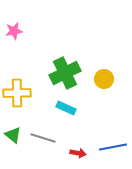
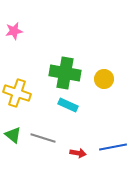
green cross: rotated 36 degrees clockwise
yellow cross: rotated 20 degrees clockwise
cyan rectangle: moved 2 px right, 3 px up
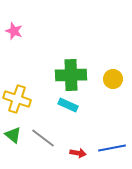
pink star: rotated 30 degrees clockwise
green cross: moved 6 px right, 2 px down; rotated 12 degrees counterclockwise
yellow circle: moved 9 px right
yellow cross: moved 6 px down
gray line: rotated 20 degrees clockwise
blue line: moved 1 px left, 1 px down
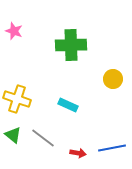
green cross: moved 30 px up
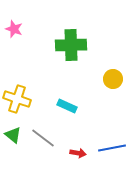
pink star: moved 2 px up
cyan rectangle: moved 1 px left, 1 px down
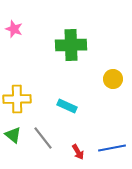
yellow cross: rotated 20 degrees counterclockwise
gray line: rotated 15 degrees clockwise
red arrow: moved 1 px up; rotated 49 degrees clockwise
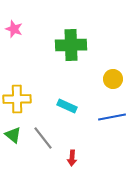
blue line: moved 31 px up
red arrow: moved 6 px left, 6 px down; rotated 35 degrees clockwise
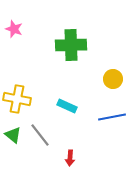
yellow cross: rotated 12 degrees clockwise
gray line: moved 3 px left, 3 px up
red arrow: moved 2 px left
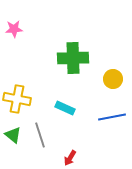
pink star: rotated 24 degrees counterclockwise
green cross: moved 2 px right, 13 px down
cyan rectangle: moved 2 px left, 2 px down
gray line: rotated 20 degrees clockwise
red arrow: rotated 28 degrees clockwise
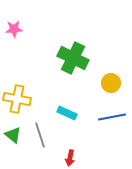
green cross: rotated 28 degrees clockwise
yellow circle: moved 2 px left, 4 px down
cyan rectangle: moved 2 px right, 5 px down
red arrow: rotated 21 degrees counterclockwise
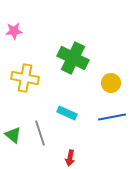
pink star: moved 2 px down
yellow cross: moved 8 px right, 21 px up
gray line: moved 2 px up
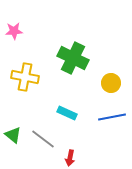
yellow cross: moved 1 px up
gray line: moved 3 px right, 6 px down; rotated 35 degrees counterclockwise
